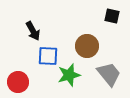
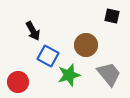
brown circle: moved 1 px left, 1 px up
blue square: rotated 25 degrees clockwise
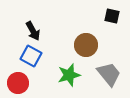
blue square: moved 17 px left
red circle: moved 1 px down
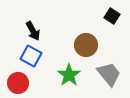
black square: rotated 21 degrees clockwise
green star: rotated 20 degrees counterclockwise
